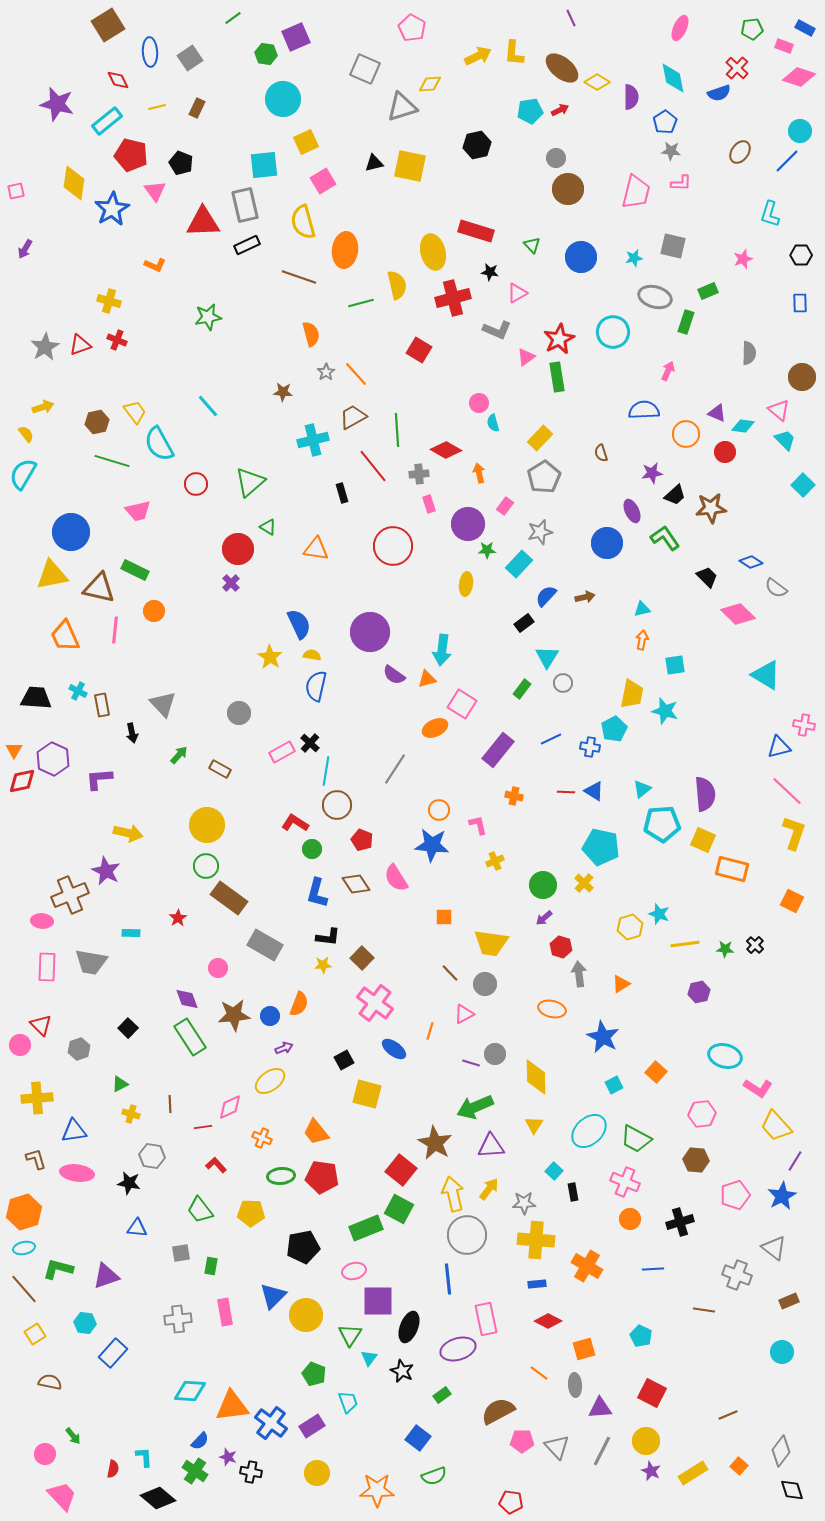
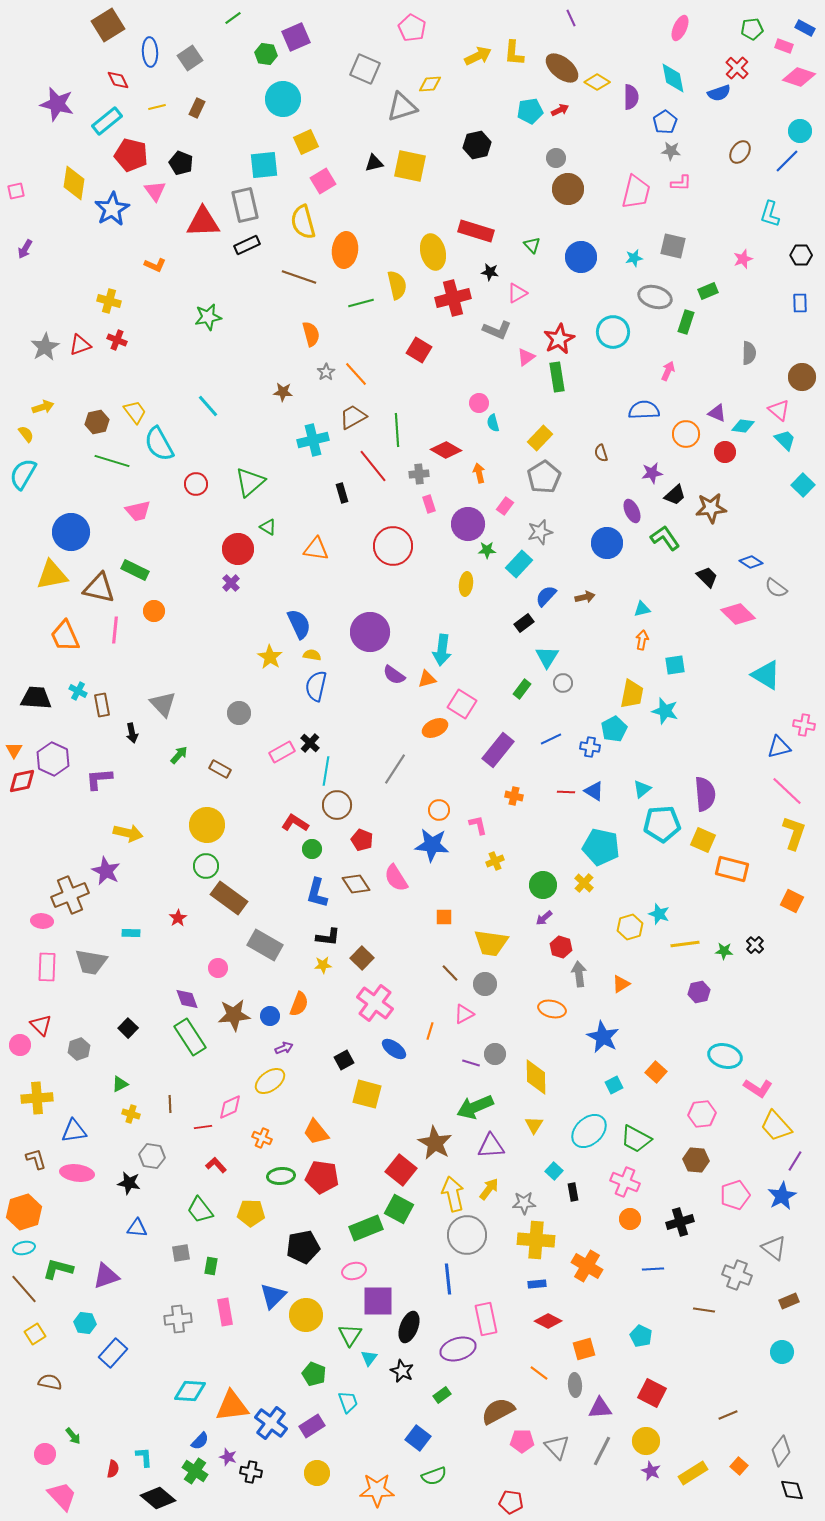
green star at (725, 949): moved 1 px left, 2 px down
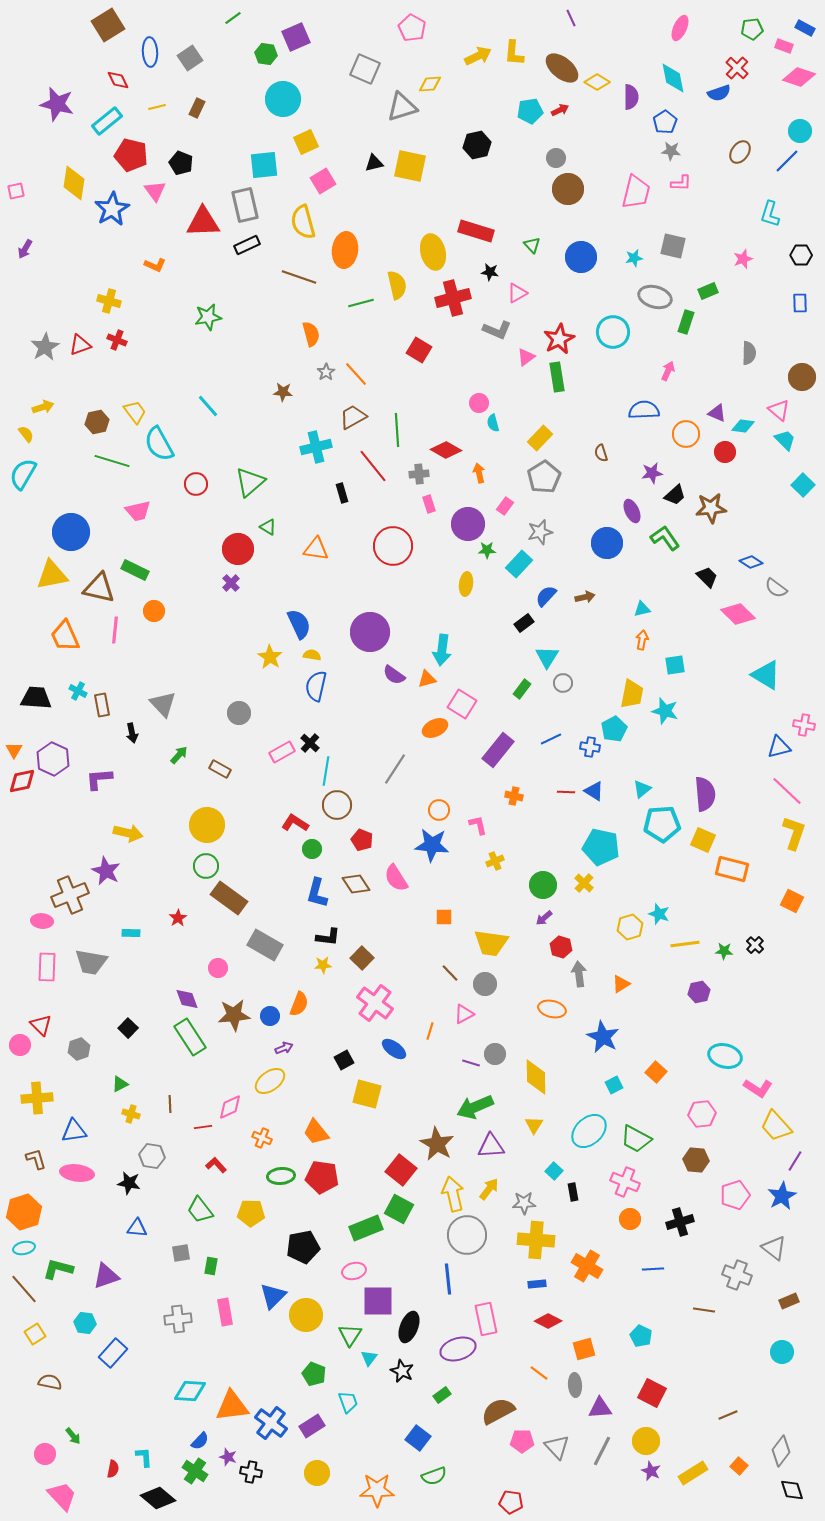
cyan cross at (313, 440): moved 3 px right, 7 px down
brown star at (435, 1143): moved 2 px right, 1 px down
